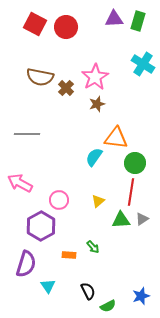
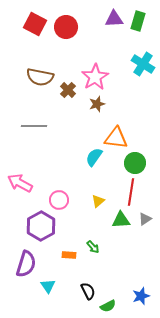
brown cross: moved 2 px right, 2 px down
gray line: moved 7 px right, 8 px up
gray triangle: moved 3 px right
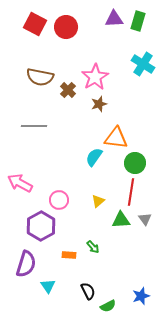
brown star: moved 2 px right
gray triangle: rotated 32 degrees counterclockwise
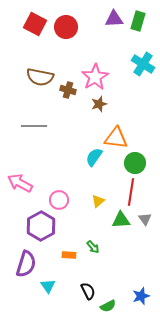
brown cross: rotated 28 degrees counterclockwise
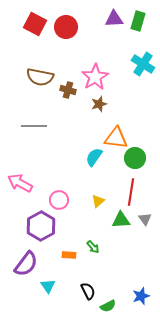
green circle: moved 5 px up
purple semicircle: rotated 20 degrees clockwise
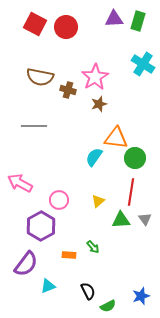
cyan triangle: rotated 42 degrees clockwise
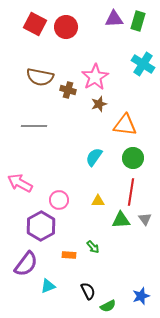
orange triangle: moved 9 px right, 13 px up
green circle: moved 2 px left
yellow triangle: rotated 40 degrees clockwise
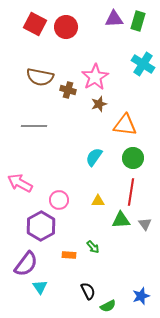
gray triangle: moved 5 px down
cyan triangle: moved 8 px left, 1 px down; rotated 42 degrees counterclockwise
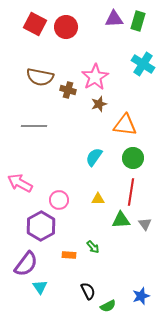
yellow triangle: moved 2 px up
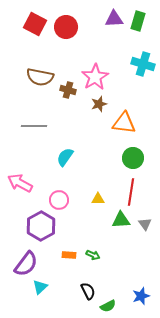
cyan cross: rotated 15 degrees counterclockwise
orange triangle: moved 1 px left, 2 px up
cyan semicircle: moved 29 px left
green arrow: moved 8 px down; rotated 24 degrees counterclockwise
cyan triangle: rotated 21 degrees clockwise
